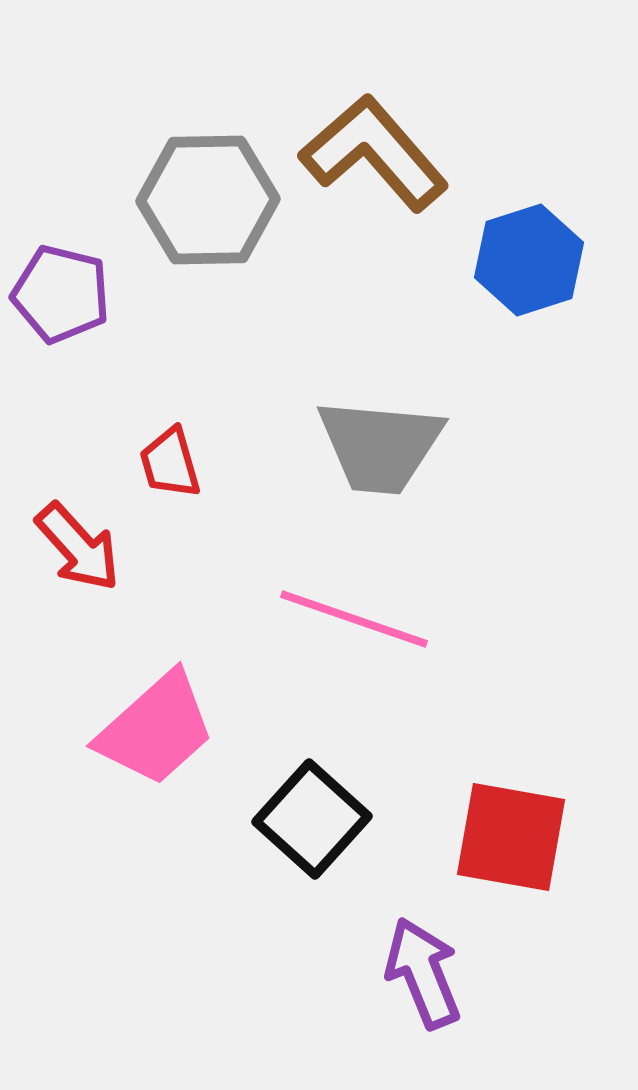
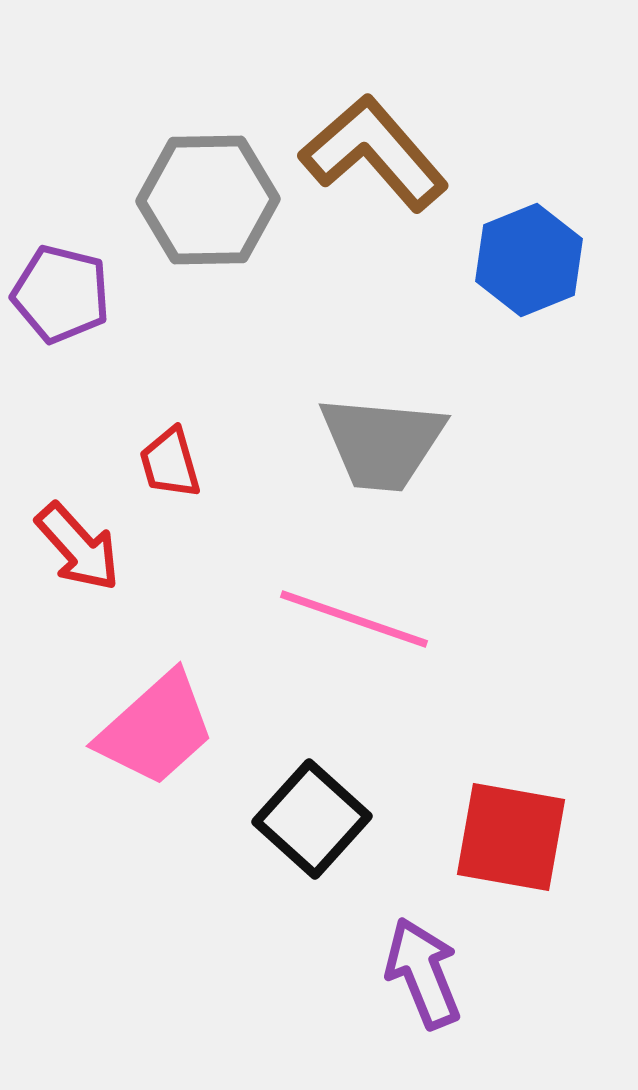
blue hexagon: rotated 4 degrees counterclockwise
gray trapezoid: moved 2 px right, 3 px up
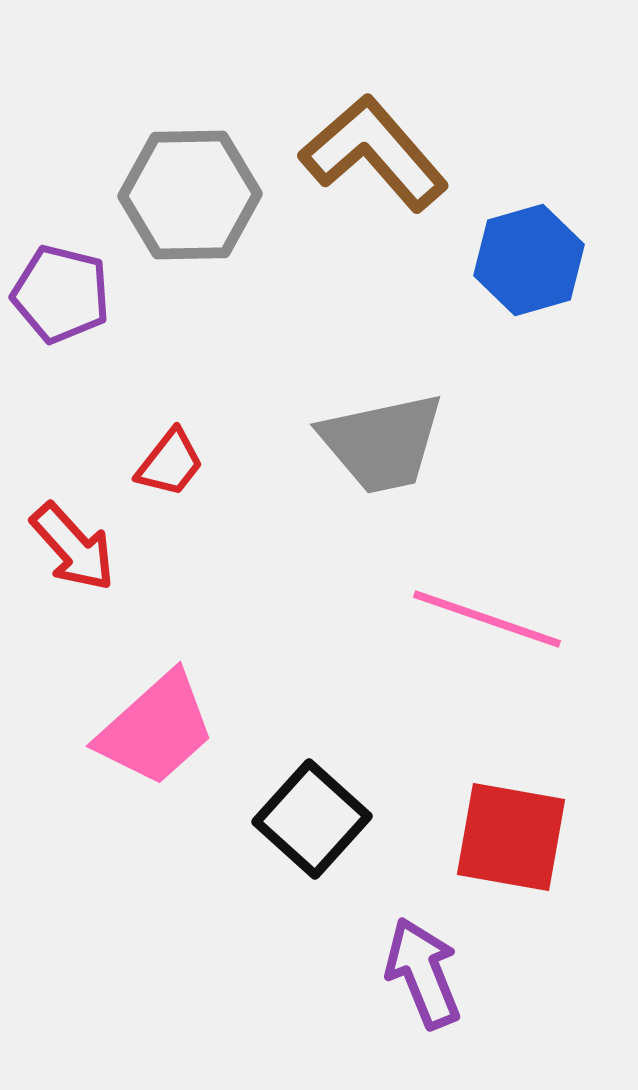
gray hexagon: moved 18 px left, 5 px up
blue hexagon: rotated 6 degrees clockwise
gray trapezoid: rotated 17 degrees counterclockwise
red trapezoid: rotated 126 degrees counterclockwise
red arrow: moved 5 px left
pink line: moved 133 px right
